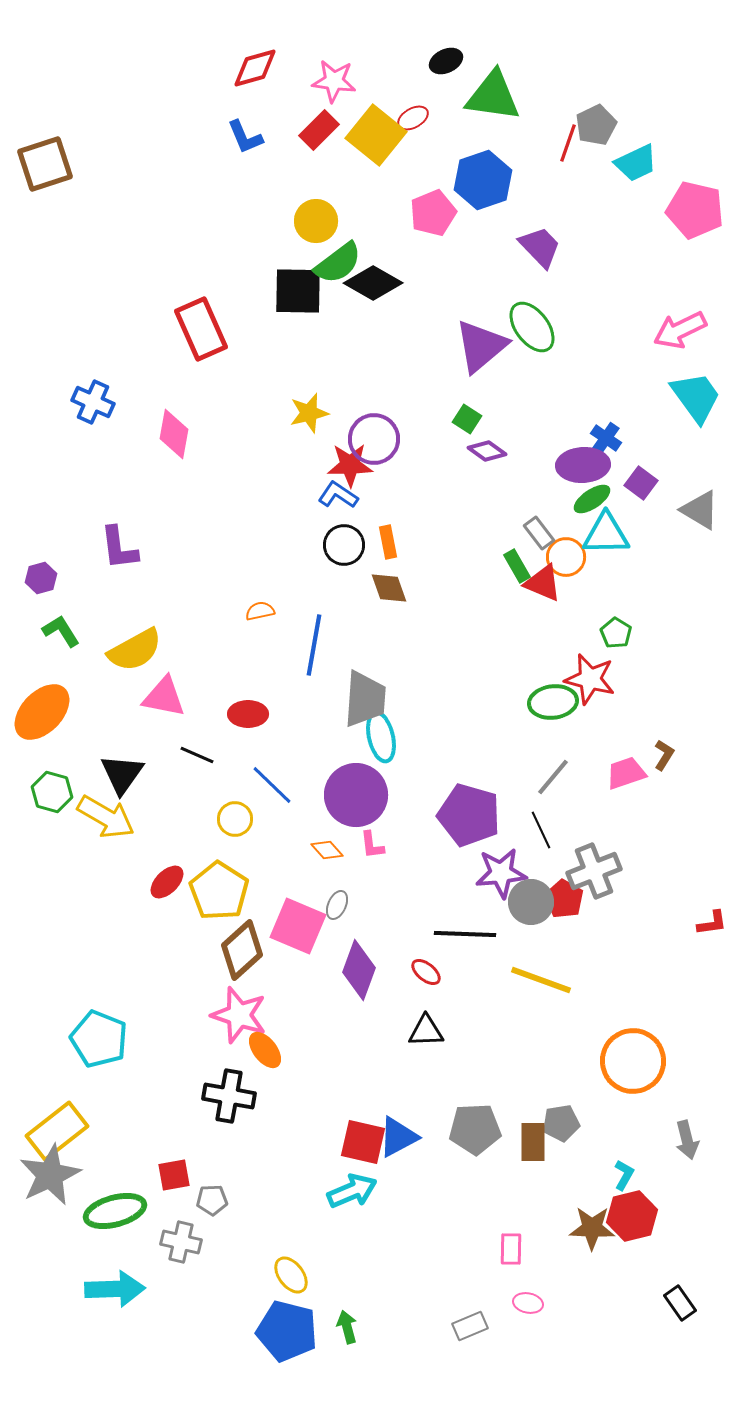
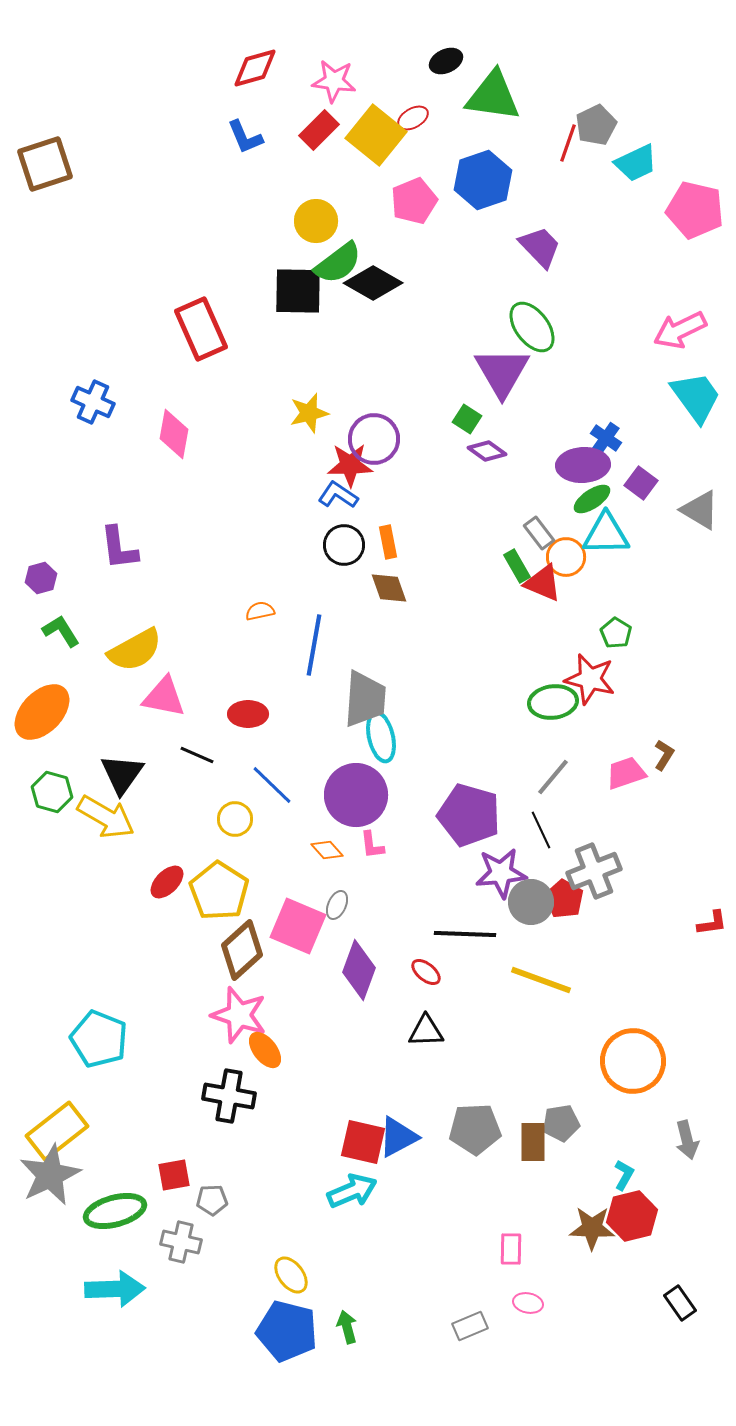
pink pentagon at (433, 213): moved 19 px left, 12 px up
purple triangle at (481, 346): moved 21 px right, 26 px down; rotated 20 degrees counterclockwise
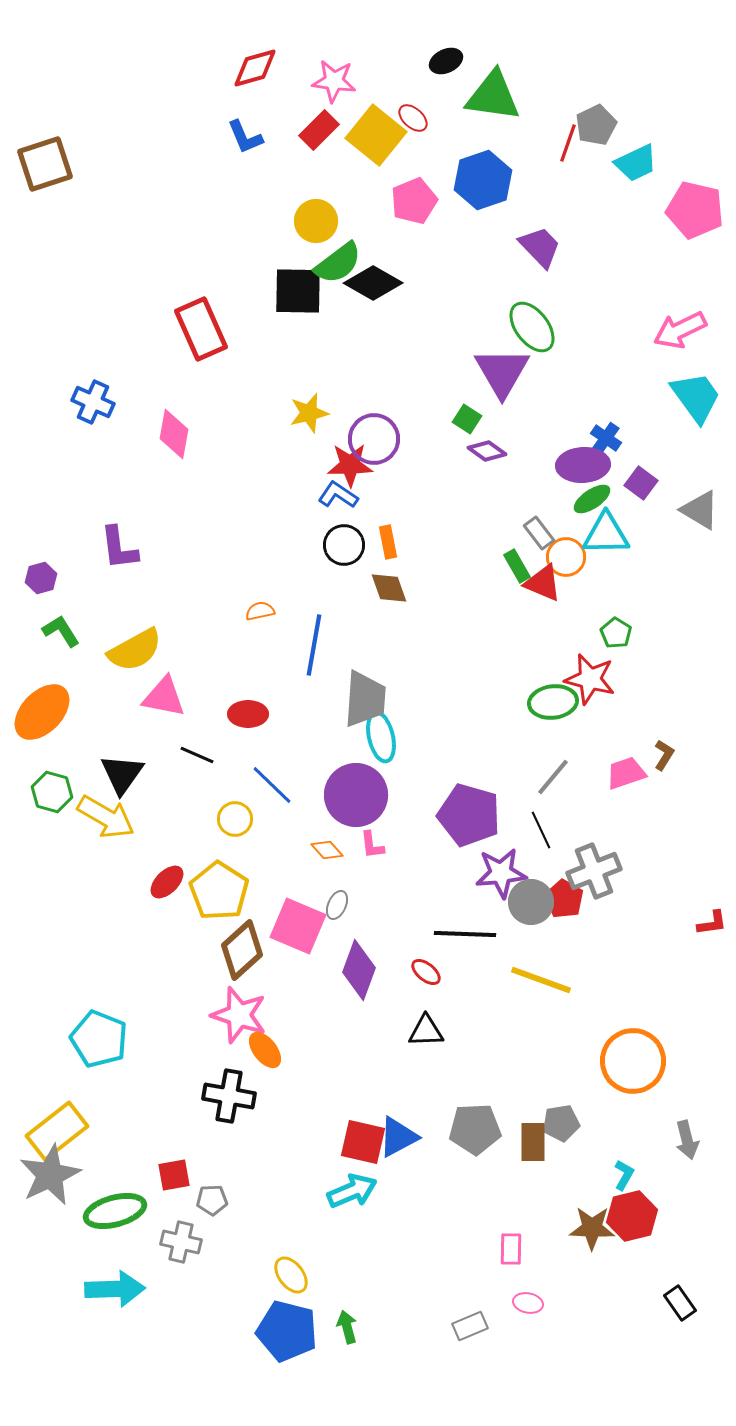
red ellipse at (413, 118): rotated 72 degrees clockwise
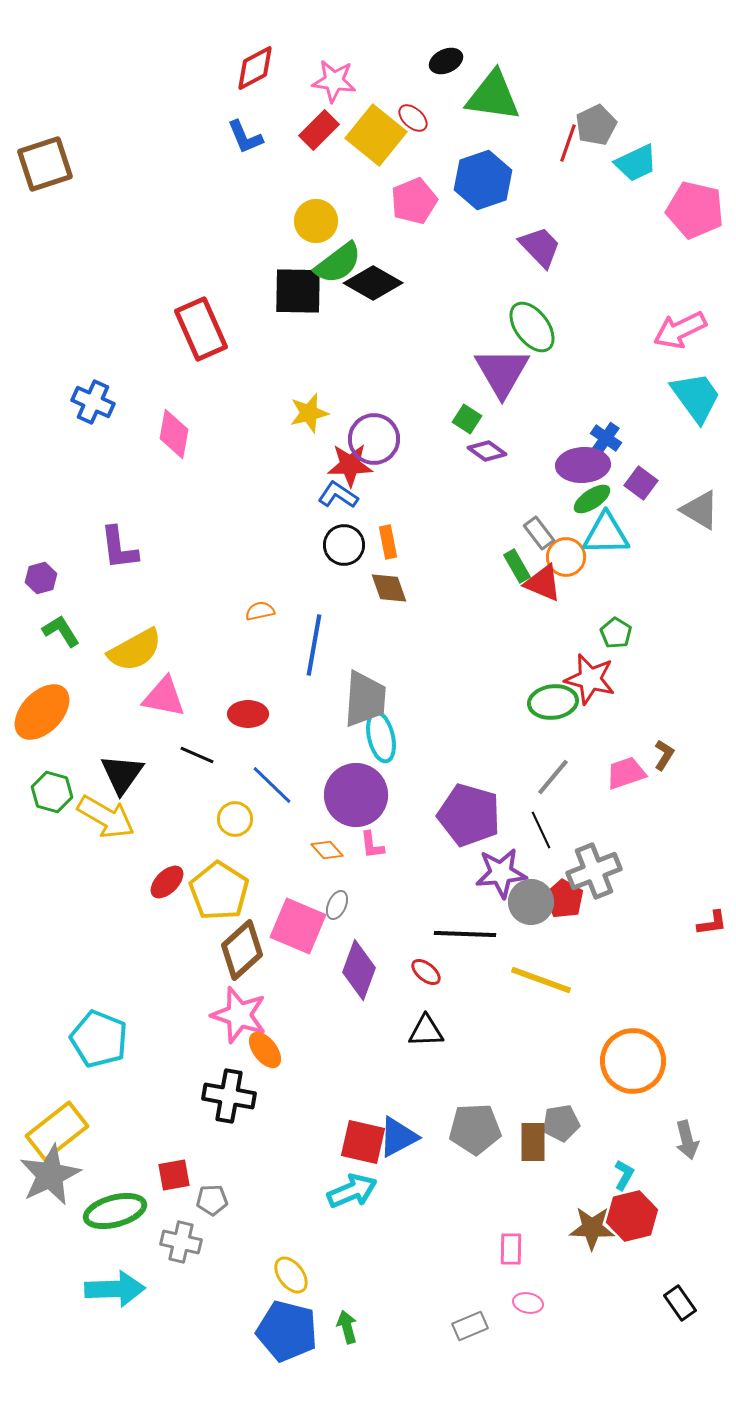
red diamond at (255, 68): rotated 12 degrees counterclockwise
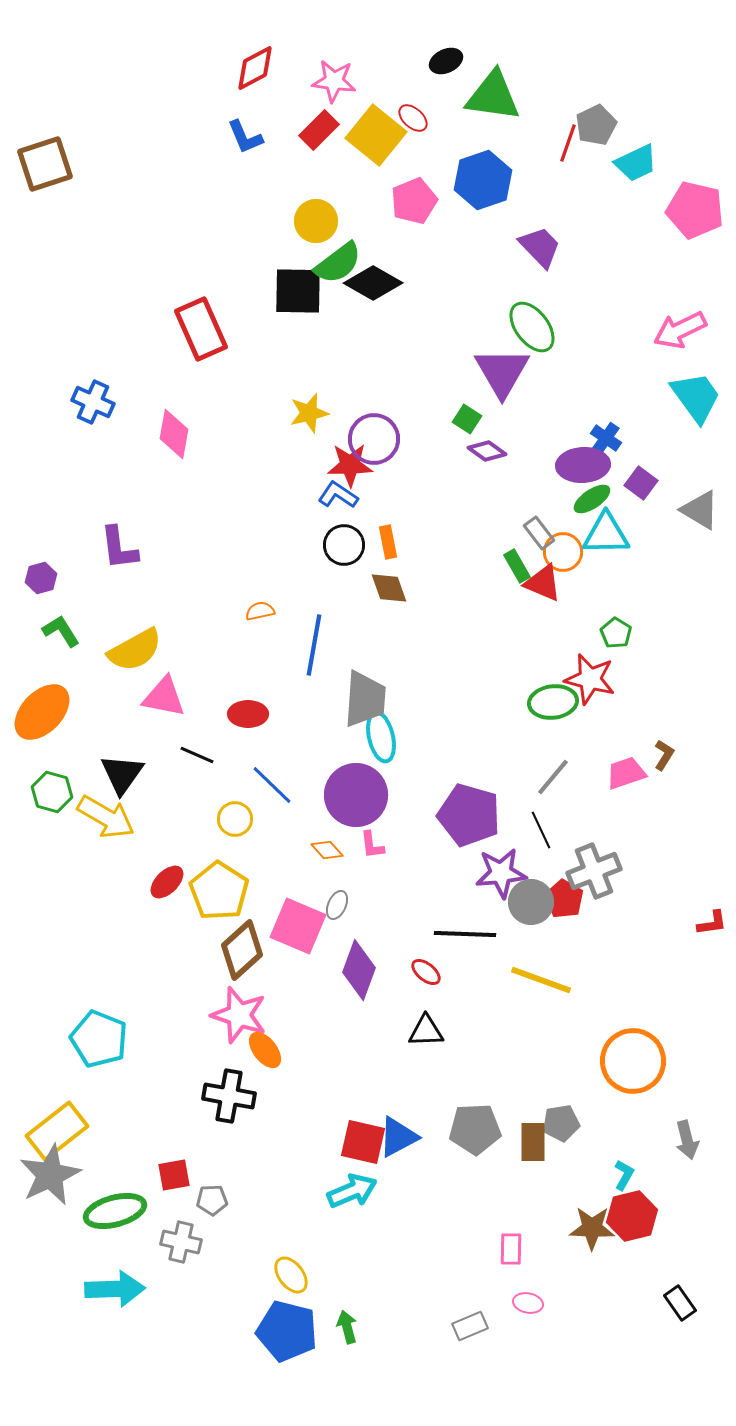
orange circle at (566, 557): moved 3 px left, 5 px up
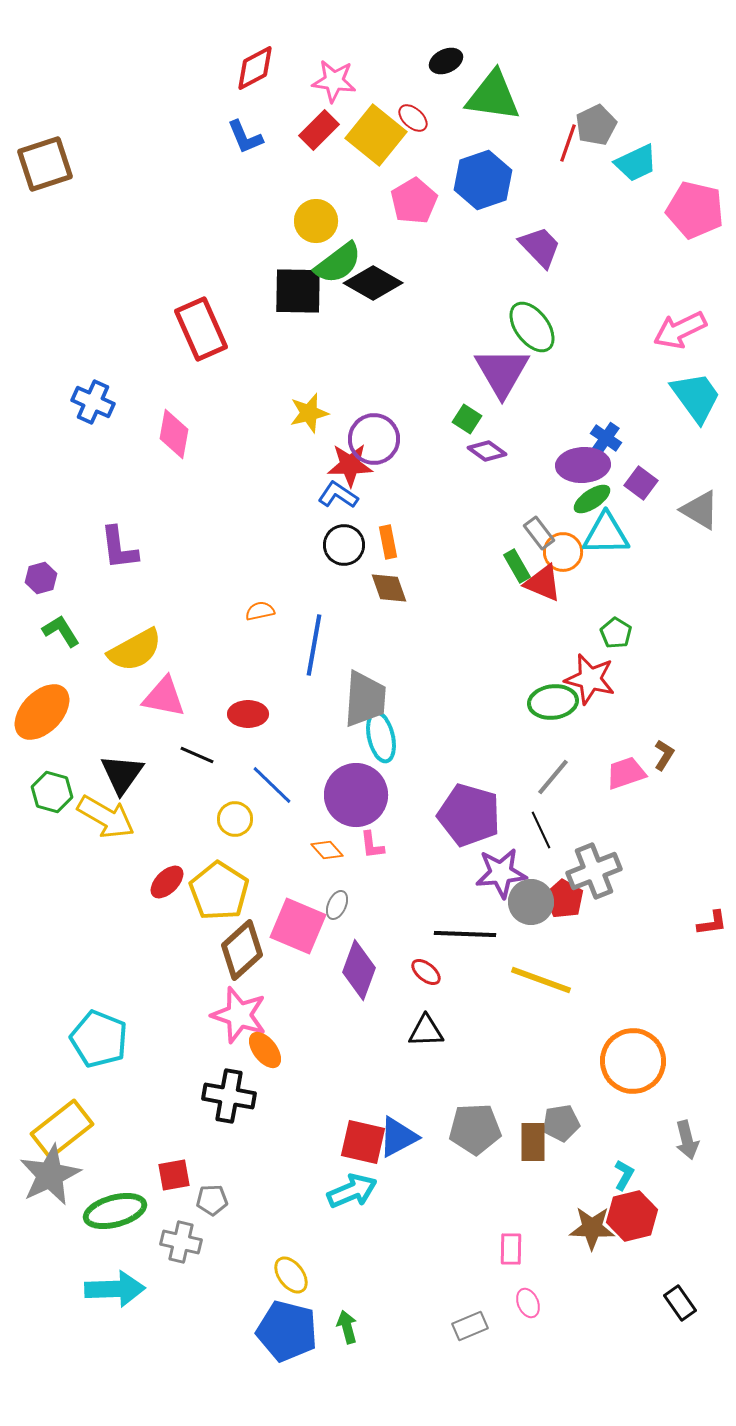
pink pentagon at (414, 201): rotated 9 degrees counterclockwise
yellow rectangle at (57, 1131): moved 5 px right, 2 px up
pink ellipse at (528, 1303): rotated 56 degrees clockwise
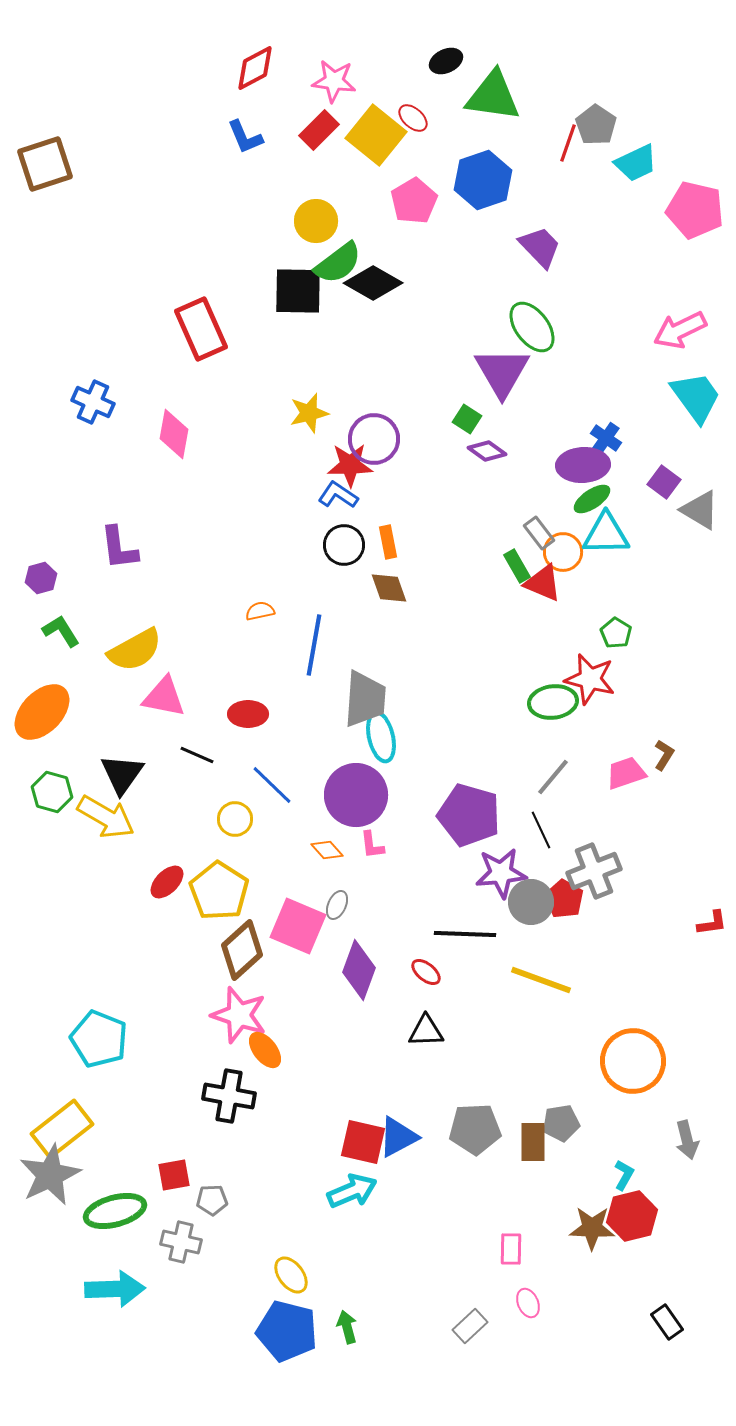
gray pentagon at (596, 125): rotated 12 degrees counterclockwise
purple square at (641, 483): moved 23 px right, 1 px up
black rectangle at (680, 1303): moved 13 px left, 19 px down
gray rectangle at (470, 1326): rotated 20 degrees counterclockwise
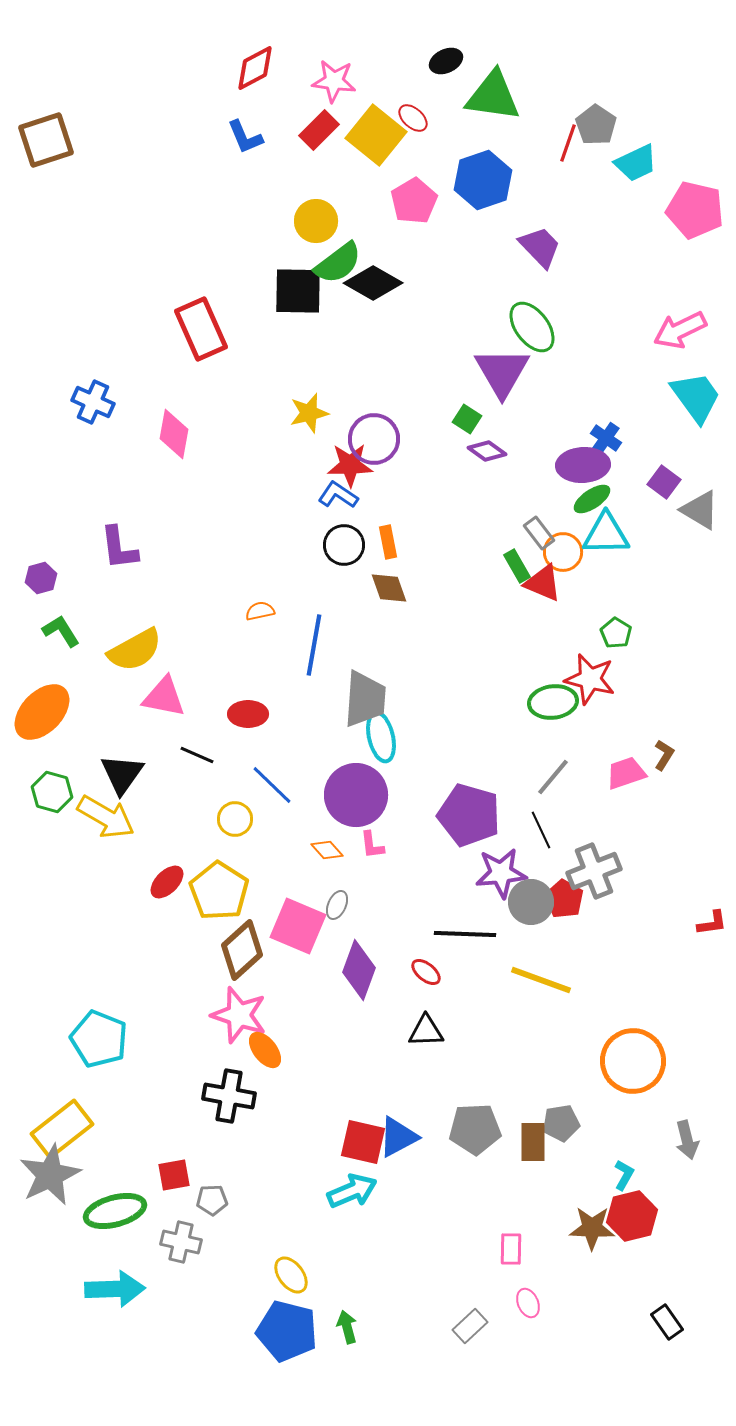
brown square at (45, 164): moved 1 px right, 24 px up
